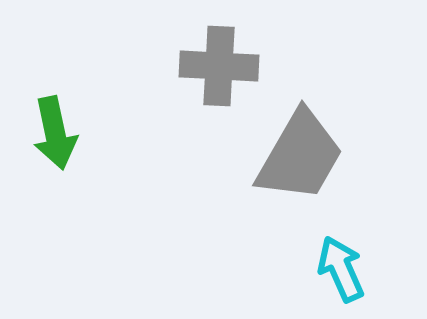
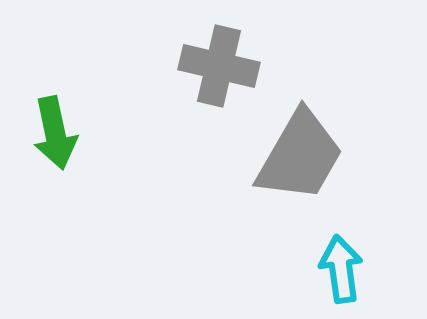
gray cross: rotated 10 degrees clockwise
cyan arrow: rotated 16 degrees clockwise
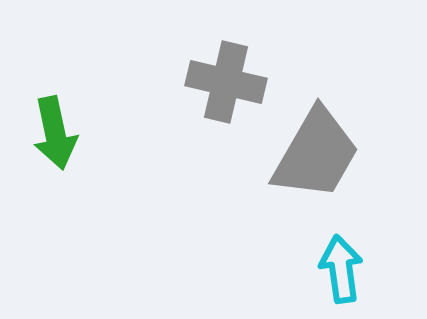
gray cross: moved 7 px right, 16 px down
gray trapezoid: moved 16 px right, 2 px up
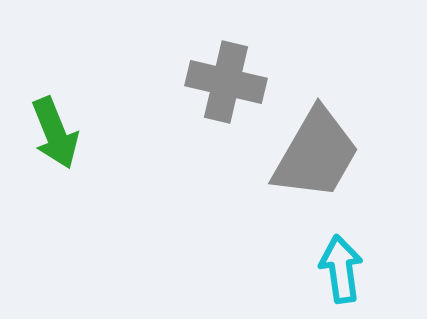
green arrow: rotated 10 degrees counterclockwise
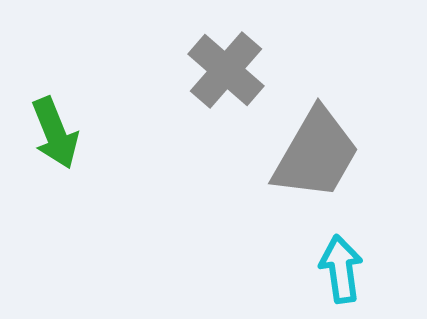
gray cross: moved 12 px up; rotated 28 degrees clockwise
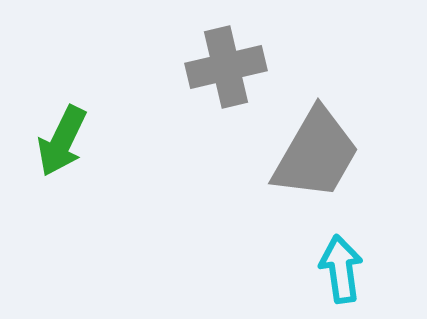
gray cross: moved 3 px up; rotated 36 degrees clockwise
green arrow: moved 7 px right, 8 px down; rotated 48 degrees clockwise
